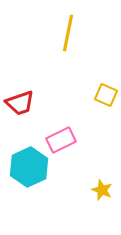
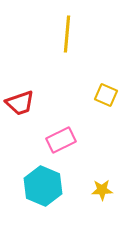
yellow line: moved 1 px left, 1 px down; rotated 6 degrees counterclockwise
cyan hexagon: moved 14 px right, 19 px down; rotated 12 degrees counterclockwise
yellow star: rotated 25 degrees counterclockwise
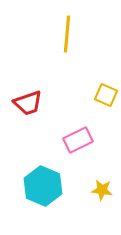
red trapezoid: moved 8 px right
pink rectangle: moved 17 px right
yellow star: rotated 10 degrees clockwise
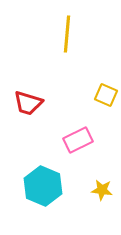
red trapezoid: rotated 36 degrees clockwise
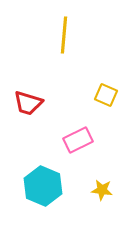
yellow line: moved 3 px left, 1 px down
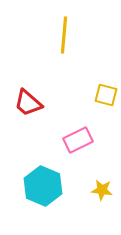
yellow square: rotated 10 degrees counterclockwise
red trapezoid: rotated 24 degrees clockwise
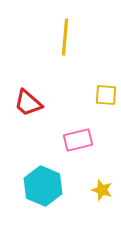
yellow line: moved 1 px right, 2 px down
yellow square: rotated 10 degrees counterclockwise
pink rectangle: rotated 12 degrees clockwise
yellow star: rotated 10 degrees clockwise
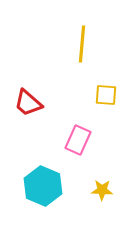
yellow line: moved 17 px right, 7 px down
pink rectangle: rotated 52 degrees counterclockwise
yellow star: rotated 15 degrees counterclockwise
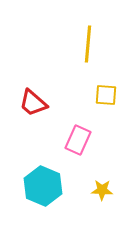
yellow line: moved 6 px right
red trapezoid: moved 5 px right
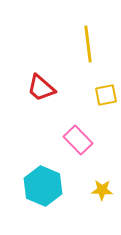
yellow line: rotated 12 degrees counterclockwise
yellow square: rotated 15 degrees counterclockwise
red trapezoid: moved 8 px right, 15 px up
pink rectangle: rotated 68 degrees counterclockwise
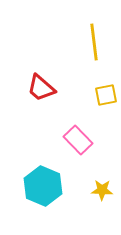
yellow line: moved 6 px right, 2 px up
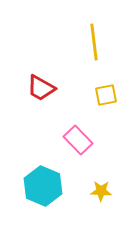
red trapezoid: rotated 12 degrees counterclockwise
yellow star: moved 1 px left, 1 px down
